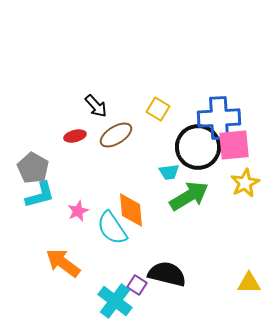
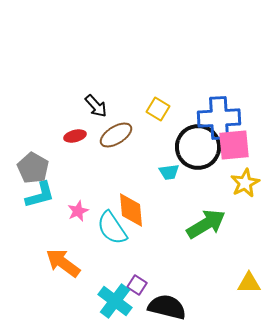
green arrow: moved 17 px right, 28 px down
black semicircle: moved 33 px down
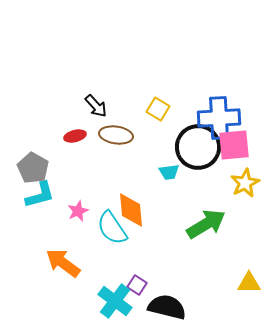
brown ellipse: rotated 40 degrees clockwise
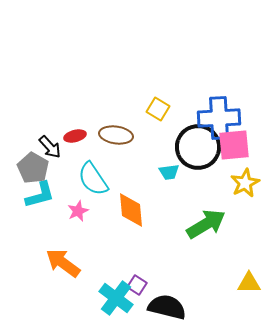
black arrow: moved 46 px left, 41 px down
cyan semicircle: moved 19 px left, 49 px up
cyan cross: moved 1 px right, 3 px up
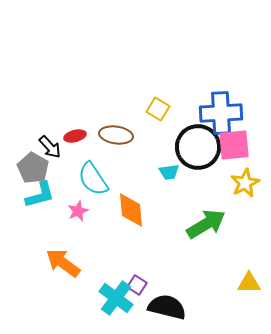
blue cross: moved 2 px right, 5 px up
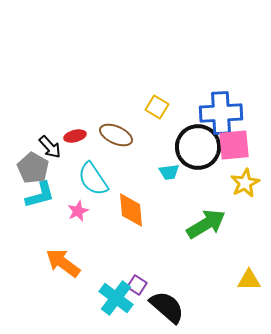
yellow square: moved 1 px left, 2 px up
brown ellipse: rotated 16 degrees clockwise
yellow triangle: moved 3 px up
black semicircle: rotated 27 degrees clockwise
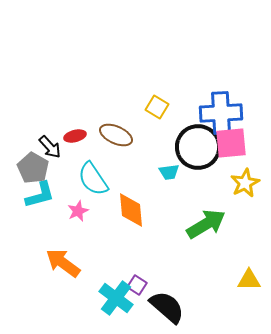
pink square: moved 3 px left, 2 px up
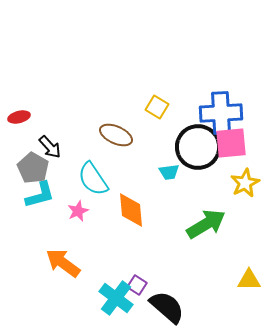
red ellipse: moved 56 px left, 19 px up
